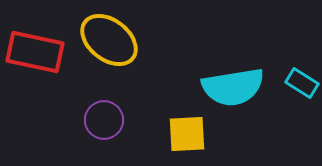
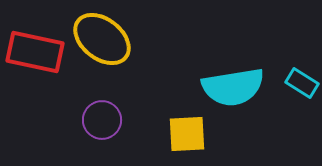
yellow ellipse: moved 7 px left, 1 px up
purple circle: moved 2 px left
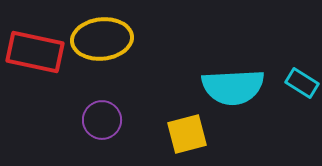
yellow ellipse: rotated 44 degrees counterclockwise
cyan semicircle: rotated 6 degrees clockwise
yellow square: rotated 12 degrees counterclockwise
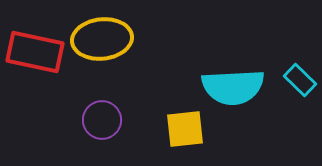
cyan rectangle: moved 2 px left, 3 px up; rotated 12 degrees clockwise
yellow square: moved 2 px left, 5 px up; rotated 9 degrees clockwise
